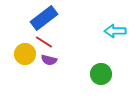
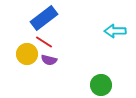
yellow circle: moved 2 px right
green circle: moved 11 px down
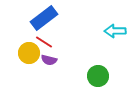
yellow circle: moved 2 px right, 1 px up
green circle: moved 3 px left, 9 px up
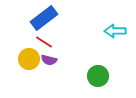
yellow circle: moved 6 px down
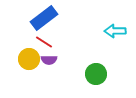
purple semicircle: rotated 14 degrees counterclockwise
green circle: moved 2 px left, 2 px up
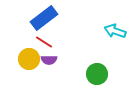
cyan arrow: rotated 20 degrees clockwise
green circle: moved 1 px right
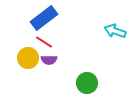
yellow circle: moved 1 px left, 1 px up
green circle: moved 10 px left, 9 px down
